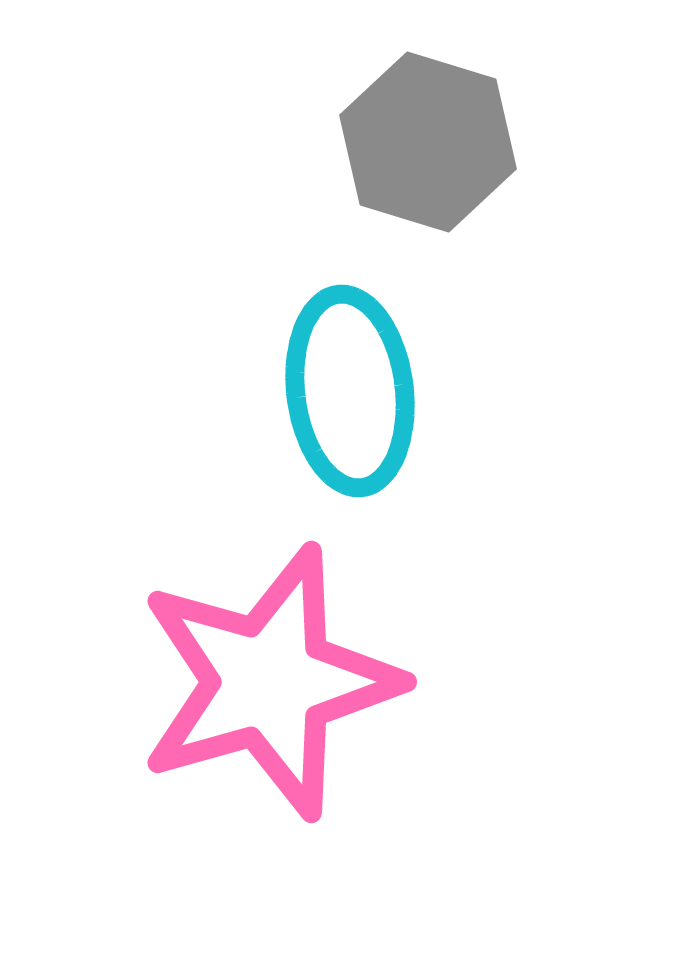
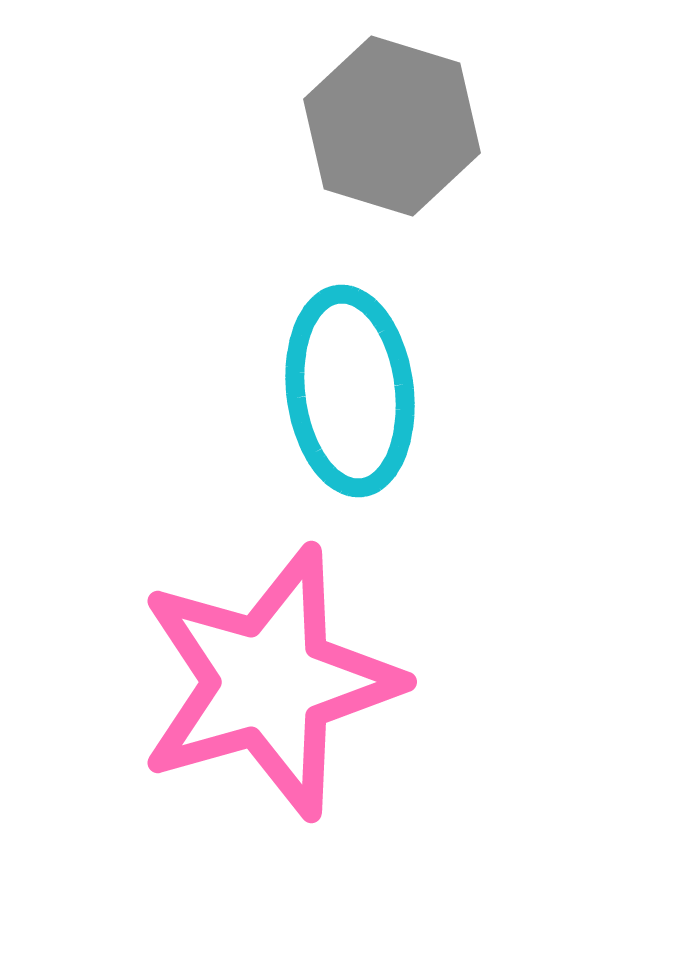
gray hexagon: moved 36 px left, 16 px up
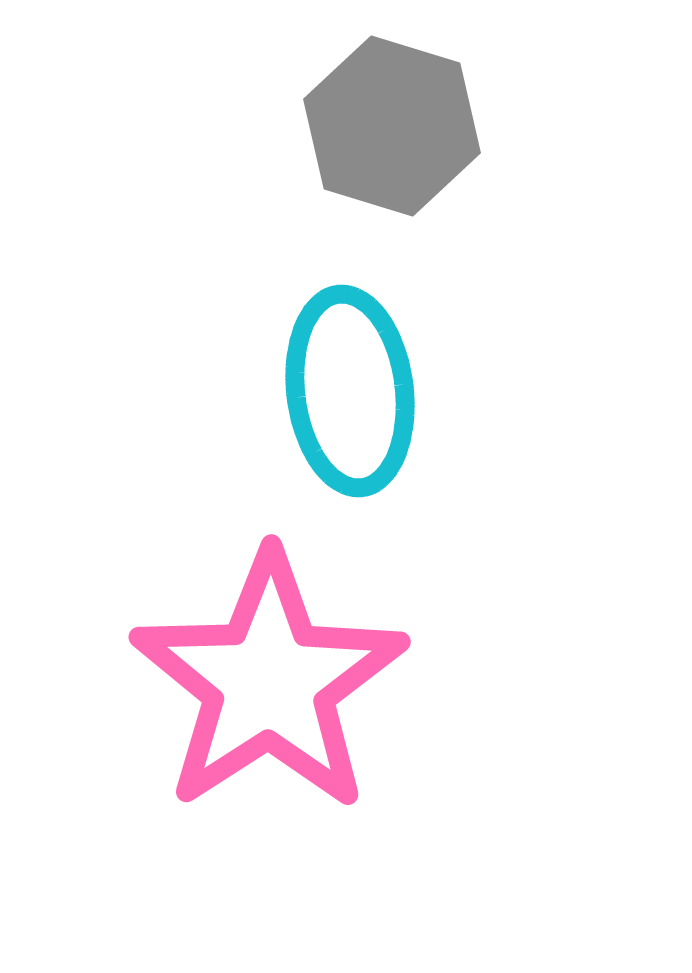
pink star: rotated 17 degrees counterclockwise
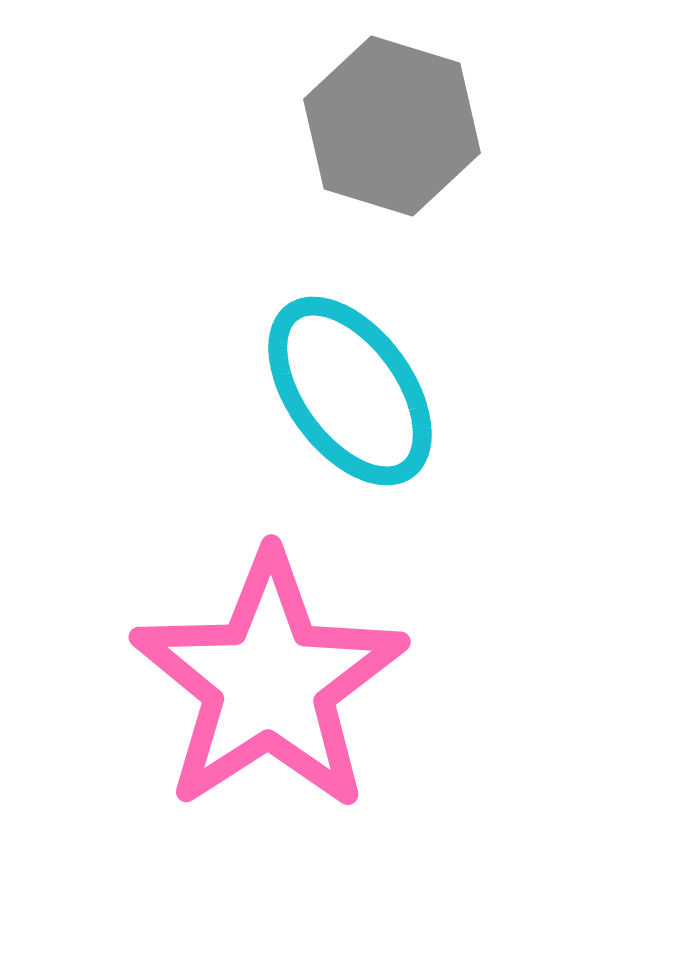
cyan ellipse: rotated 29 degrees counterclockwise
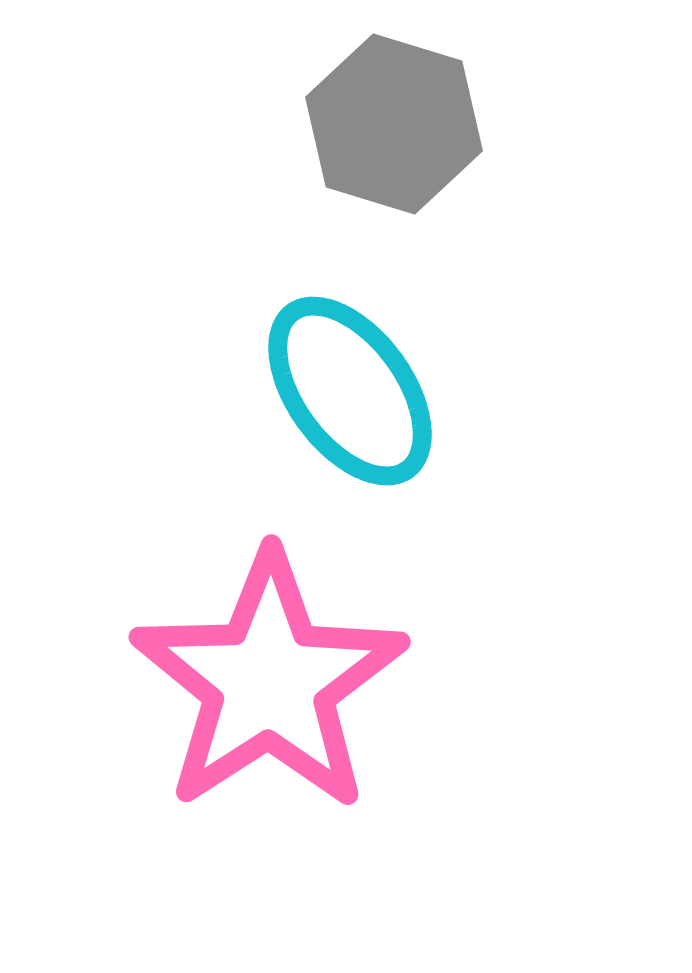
gray hexagon: moved 2 px right, 2 px up
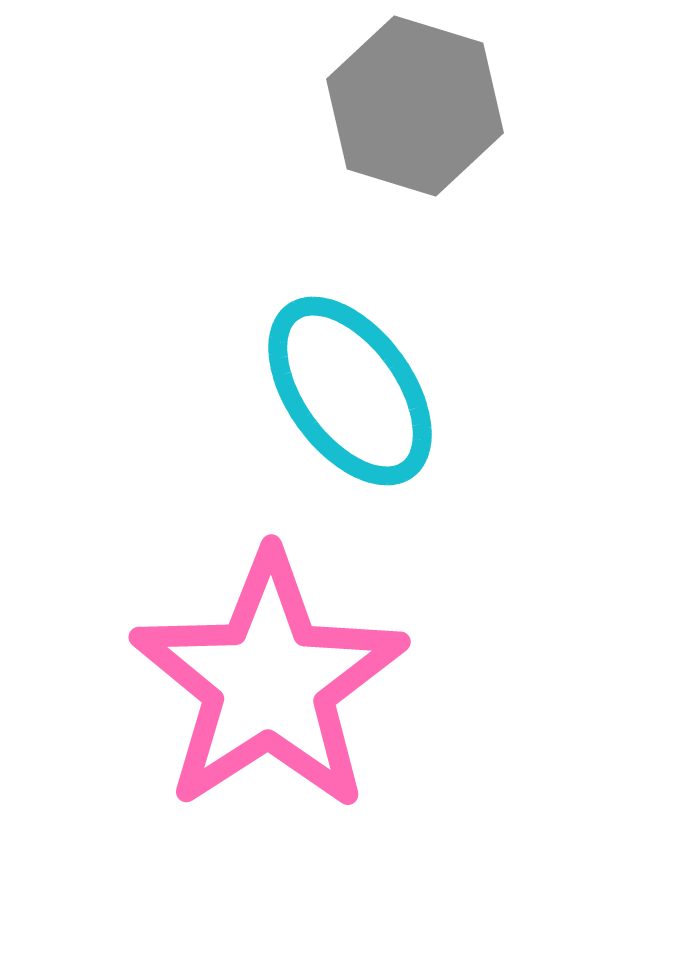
gray hexagon: moved 21 px right, 18 px up
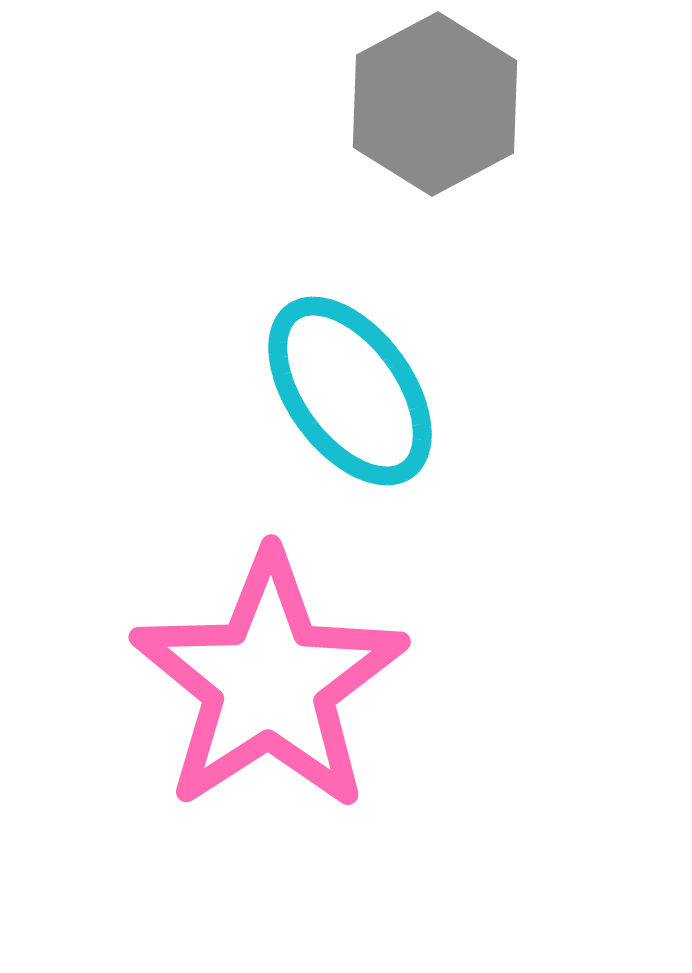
gray hexagon: moved 20 px right, 2 px up; rotated 15 degrees clockwise
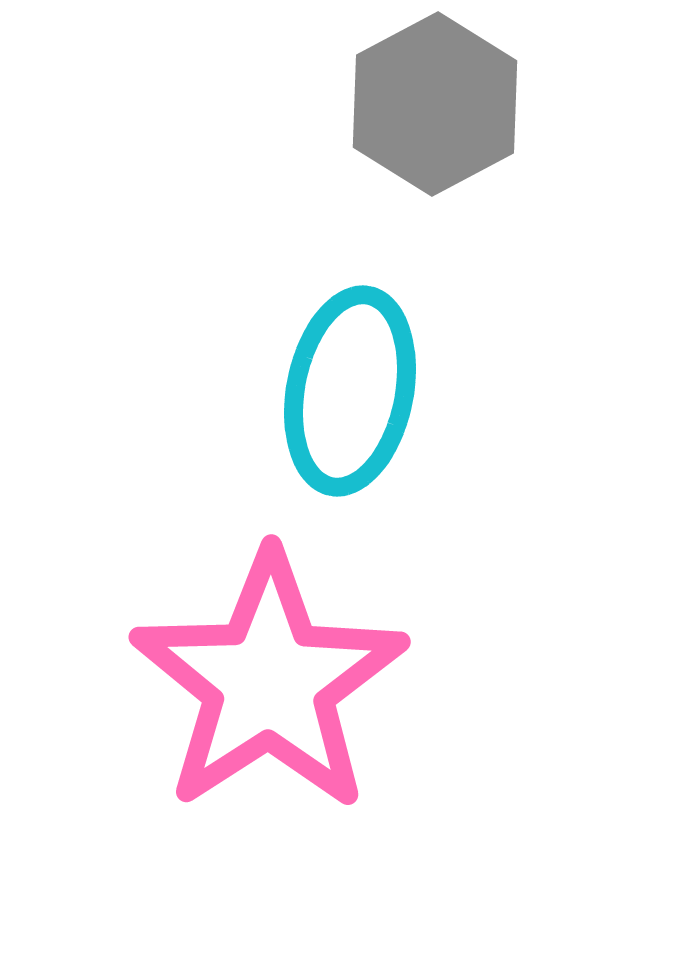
cyan ellipse: rotated 47 degrees clockwise
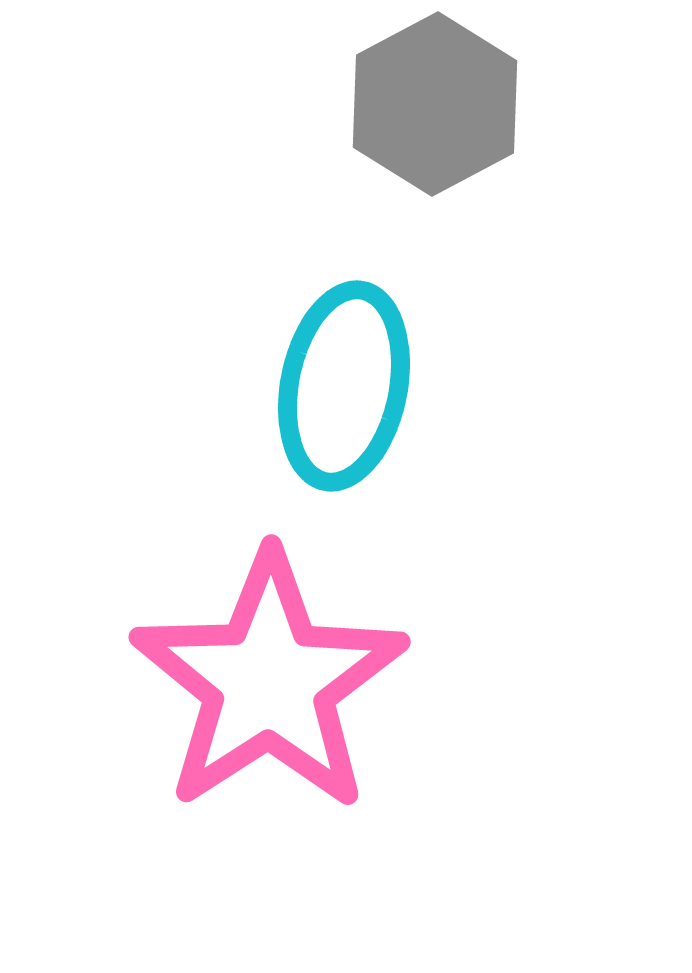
cyan ellipse: moved 6 px left, 5 px up
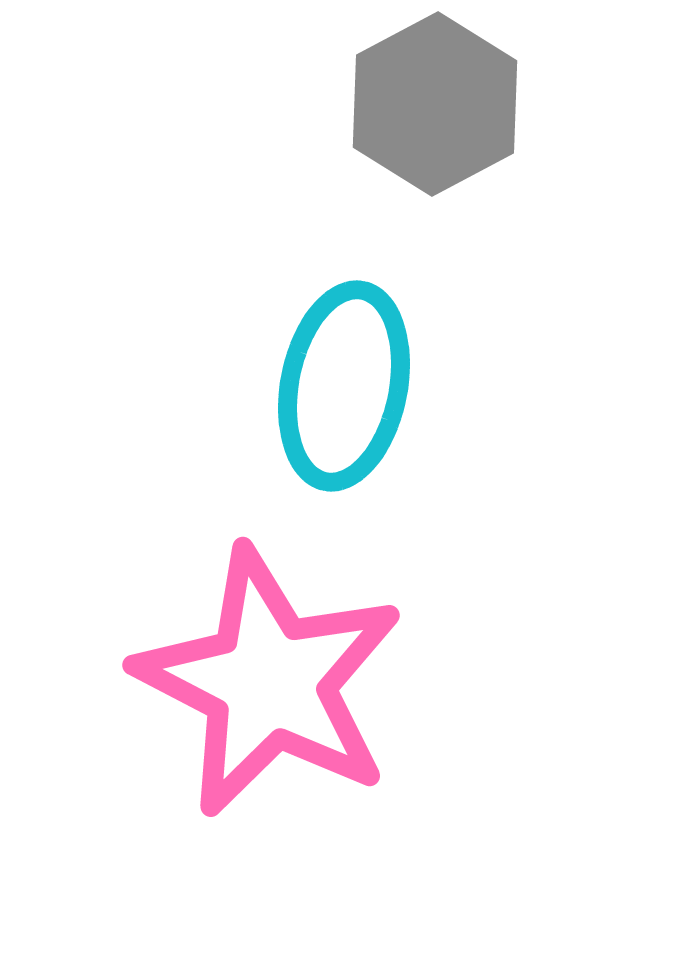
pink star: rotated 12 degrees counterclockwise
